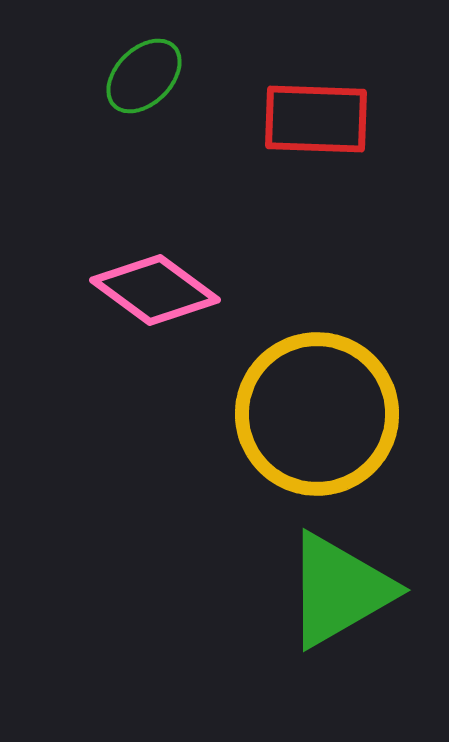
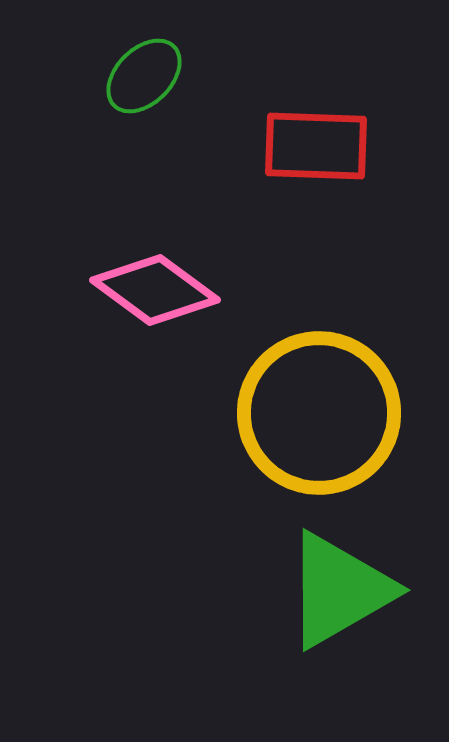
red rectangle: moved 27 px down
yellow circle: moved 2 px right, 1 px up
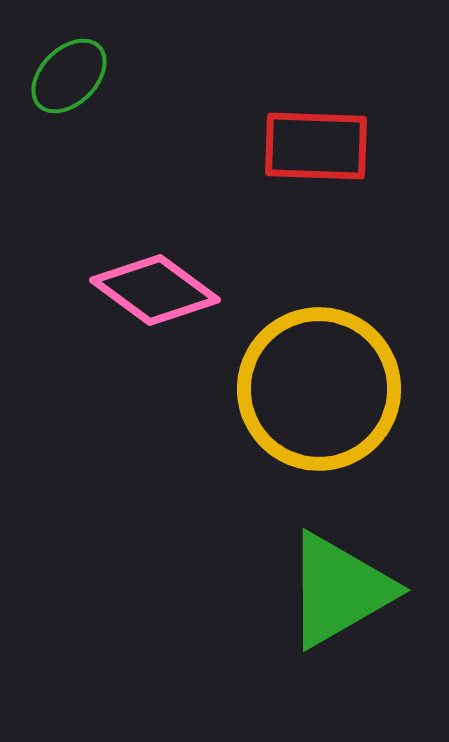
green ellipse: moved 75 px left
yellow circle: moved 24 px up
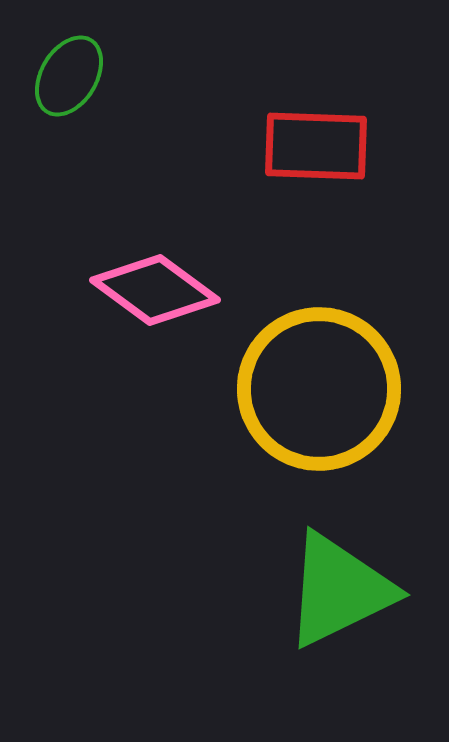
green ellipse: rotated 14 degrees counterclockwise
green triangle: rotated 4 degrees clockwise
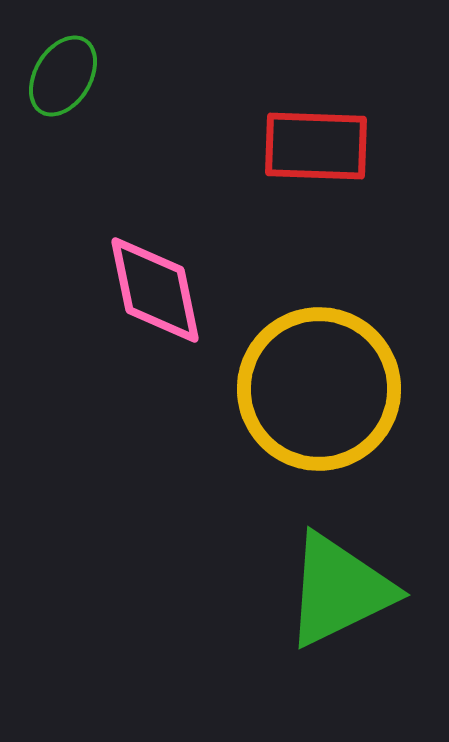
green ellipse: moved 6 px left
pink diamond: rotated 42 degrees clockwise
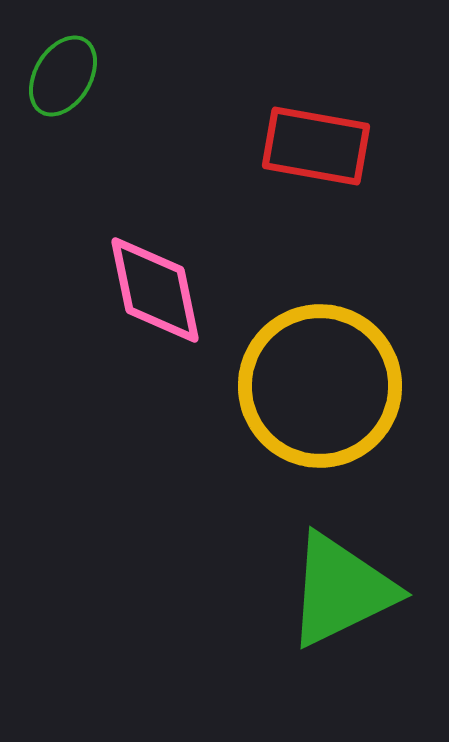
red rectangle: rotated 8 degrees clockwise
yellow circle: moved 1 px right, 3 px up
green triangle: moved 2 px right
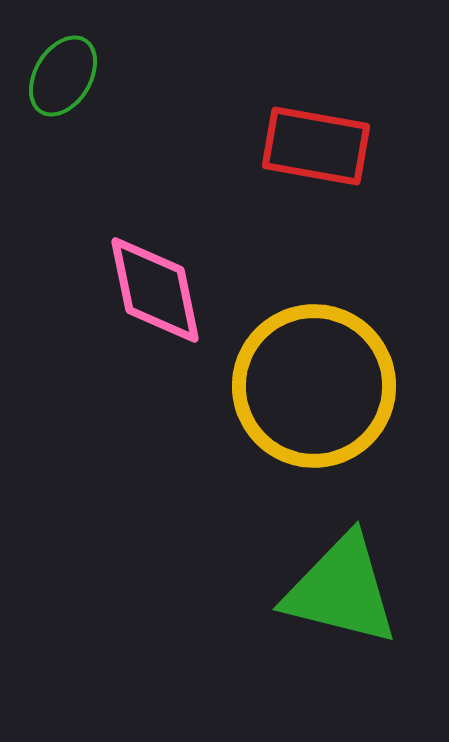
yellow circle: moved 6 px left
green triangle: rotated 40 degrees clockwise
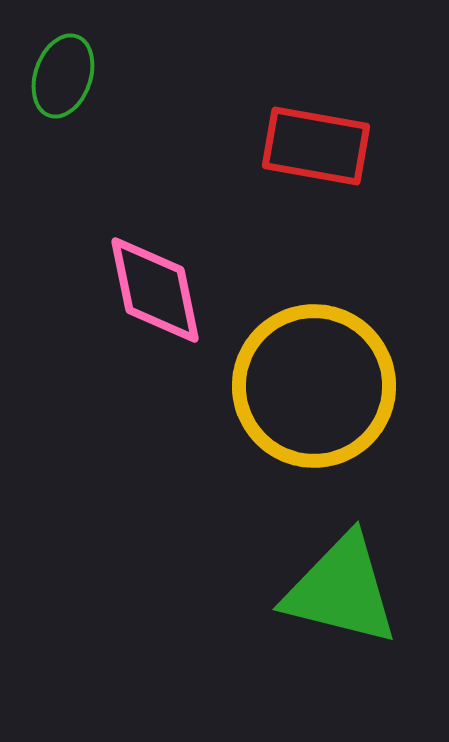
green ellipse: rotated 12 degrees counterclockwise
